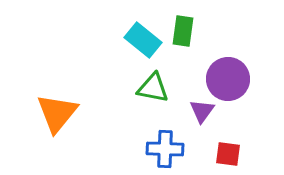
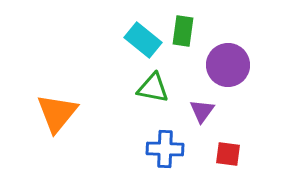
purple circle: moved 14 px up
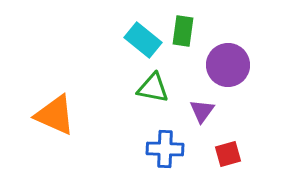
orange triangle: moved 2 px left, 2 px down; rotated 45 degrees counterclockwise
red square: rotated 24 degrees counterclockwise
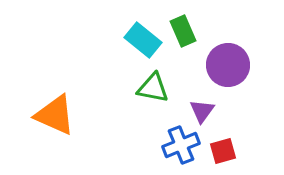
green rectangle: rotated 32 degrees counterclockwise
blue cross: moved 16 px right, 4 px up; rotated 24 degrees counterclockwise
red square: moved 5 px left, 3 px up
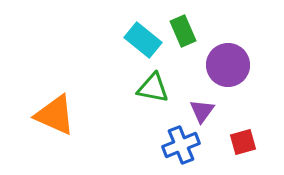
red square: moved 20 px right, 9 px up
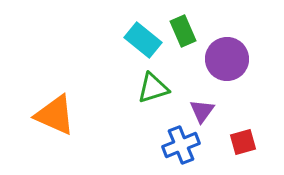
purple circle: moved 1 px left, 6 px up
green triangle: rotated 28 degrees counterclockwise
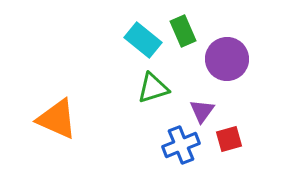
orange triangle: moved 2 px right, 4 px down
red square: moved 14 px left, 3 px up
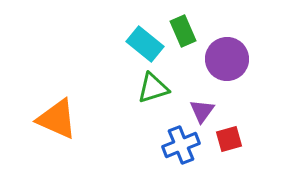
cyan rectangle: moved 2 px right, 4 px down
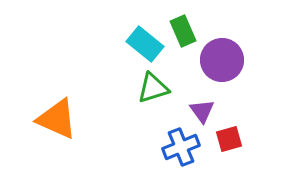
purple circle: moved 5 px left, 1 px down
purple triangle: rotated 12 degrees counterclockwise
blue cross: moved 2 px down
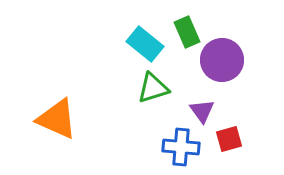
green rectangle: moved 4 px right, 1 px down
blue cross: rotated 27 degrees clockwise
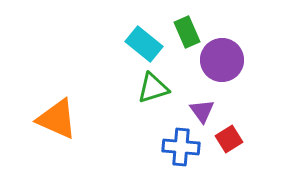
cyan rectangle: moved 1 px left
red square: rotated 16 degrees counterclockwise
